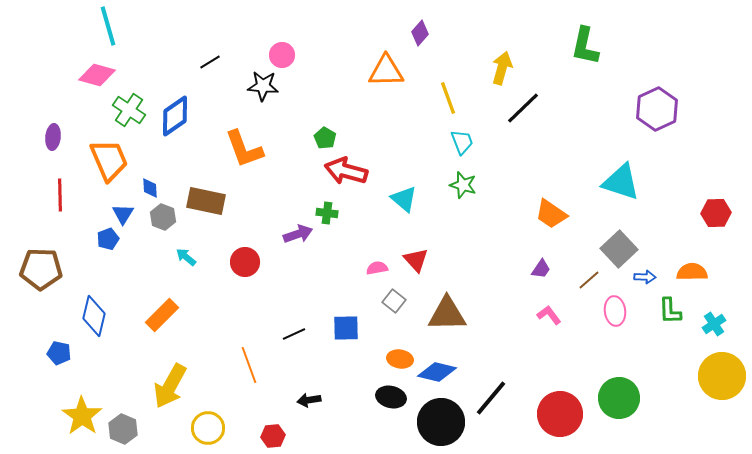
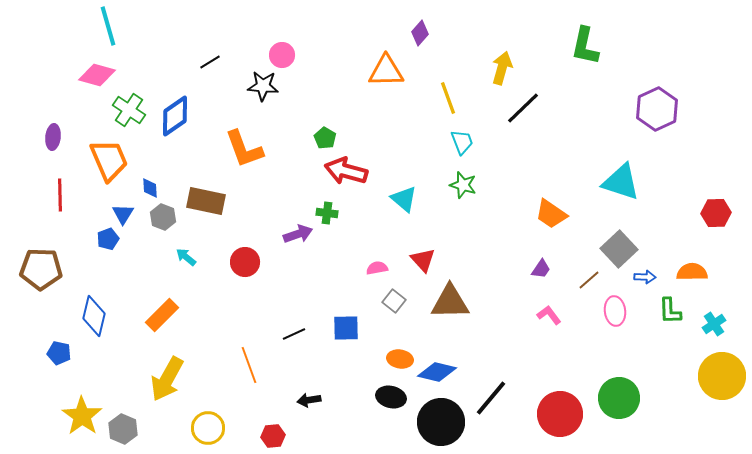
red triangle at (416, 260): moved 7 px right
brown triangle at (447, 314): moved 3 px right, 12 px up
yellow arrow at (170, 386): moved 3 px left, 7 px up
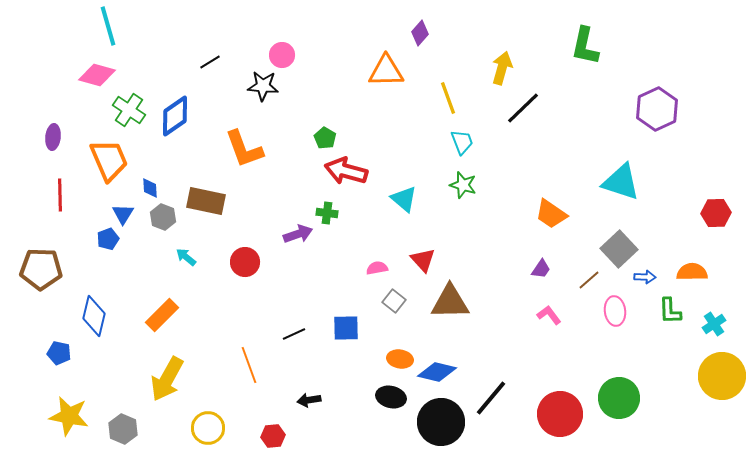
yellow star at (82, 416): moved 13 px left; rotated 24 degrees counterclockwise
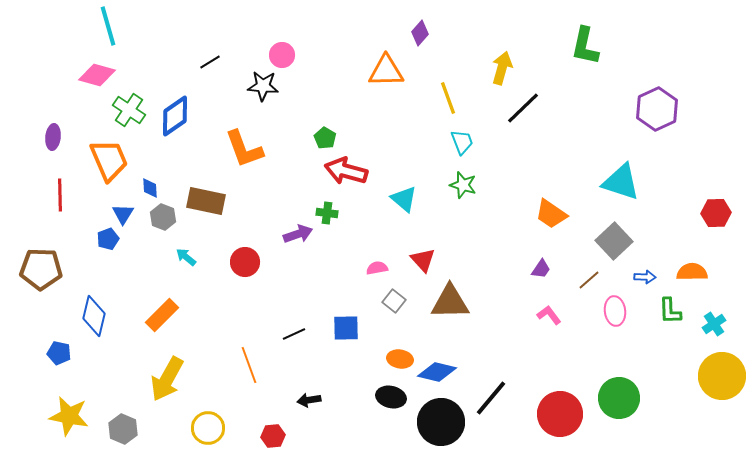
gray square at (619, 249): moved 5 px left, 8 px up
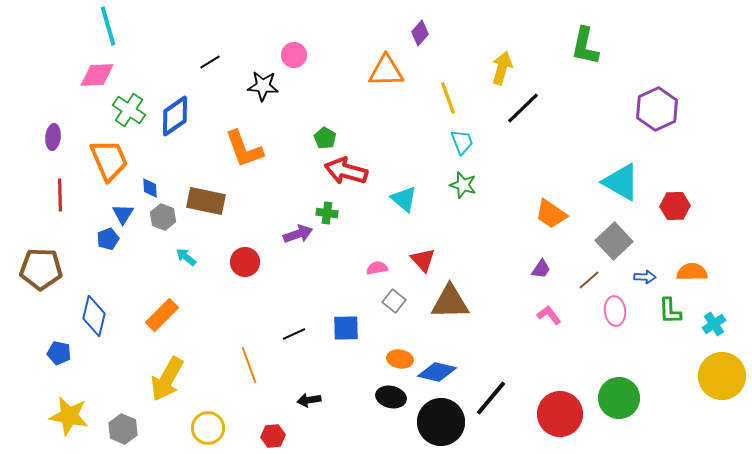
pink circle at (282, 55): moved 12 px right
pink diamond at (97, 75): rotated 18 degrees counterclockwise
cyan triangle at (621, 182): rotated 12 degrees clockwise
red hexagon at (716, 213): moved 41 px left, 7 px up
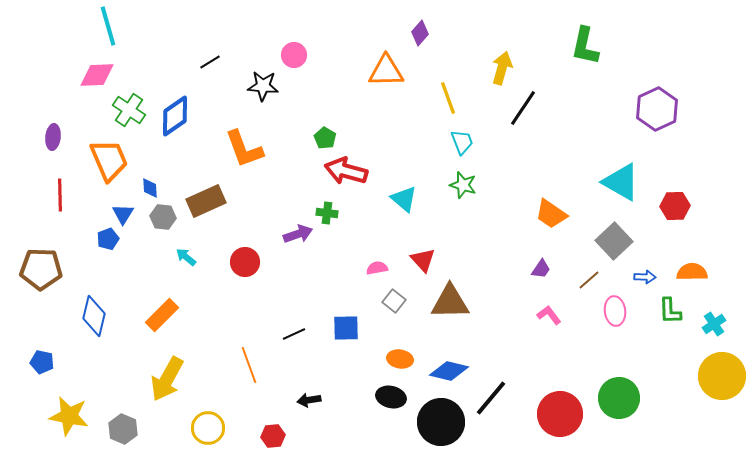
black line at (523, 108): rotated 12 degrees counterclockwise
brown rectangle at (206, 201): rotated 36 degrees counterclockwise
gray hexagon at (163, 217): rotated 15 degrees counterclockwise
blue pentagon at (59, 353): moved 17 px left, 9 px down
blue diamond at (437, 372): moved 12 px right, 1 px up
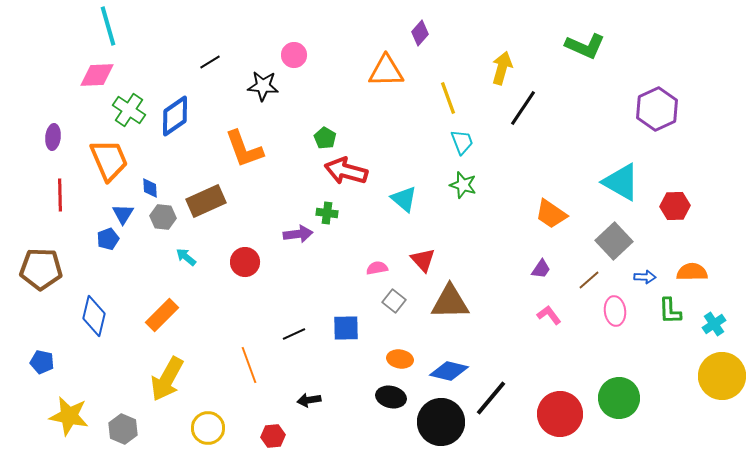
green L-shape at (585, 46): rotated 78 degrees counterclockwise
purple arrow at (298, 234): rotated 12 degrees clockwise
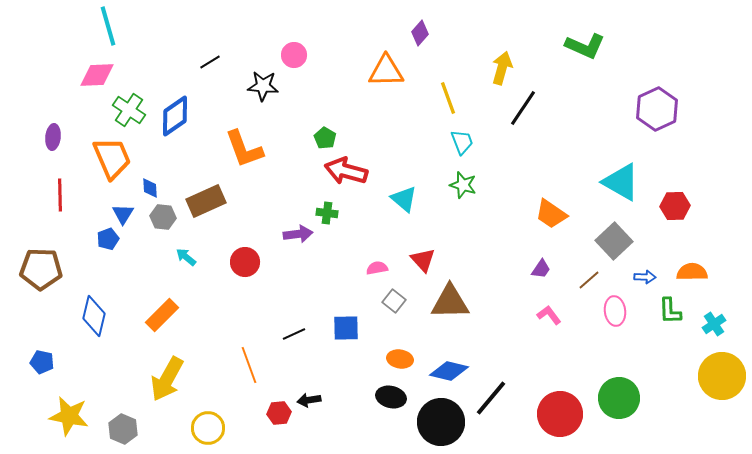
orange trapezoid at (109, 160): moved 3 px right, 2 px up
red hexagon at (273, 436): moved 6 px right, 23 px up
